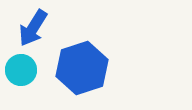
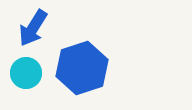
cyan circle: moved 5 px right, 3 px down
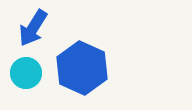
blue hexagon: rotated 18 degrees counterclockwise
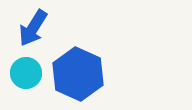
blue hexagon: moved 4 px left, 6 px down
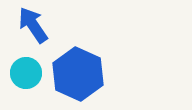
blue arrow: moved 3 px up; rotated 114 degrees clockwise
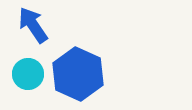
cyan circle: moved 2 px right, 1 px down
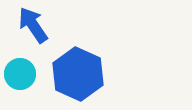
cyan circle: moved 8 px left
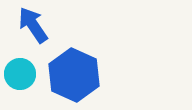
blue hexagon: moved 4 px left, 1 px down
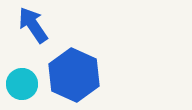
cyan circle: moved 2 px right, 10 px down
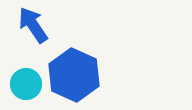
cyan circle: moved 4 px right
